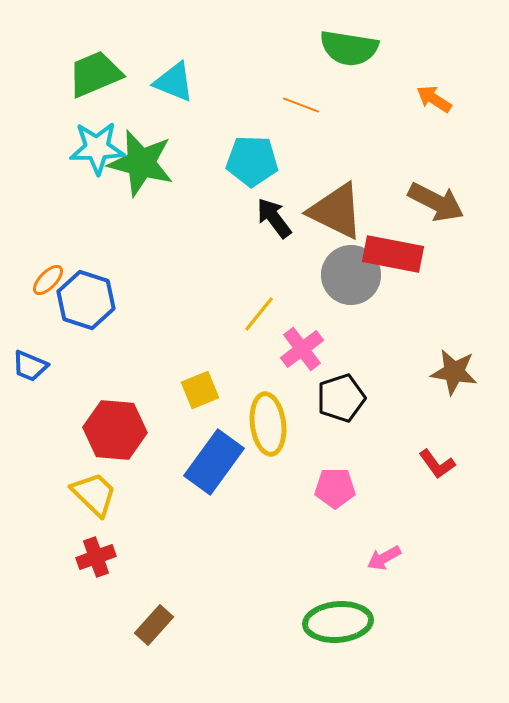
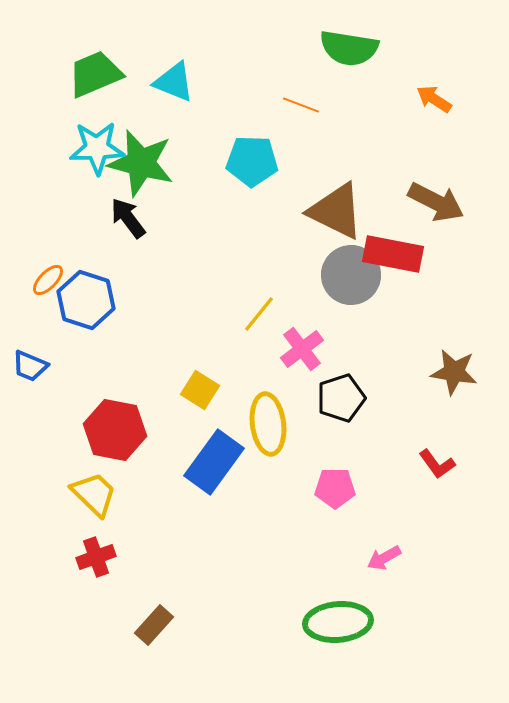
black arrow: moved 146 px left
yellow square: rotated 36 degrees counterclockwise
red hexagon: rotated 6 degrees clockwise
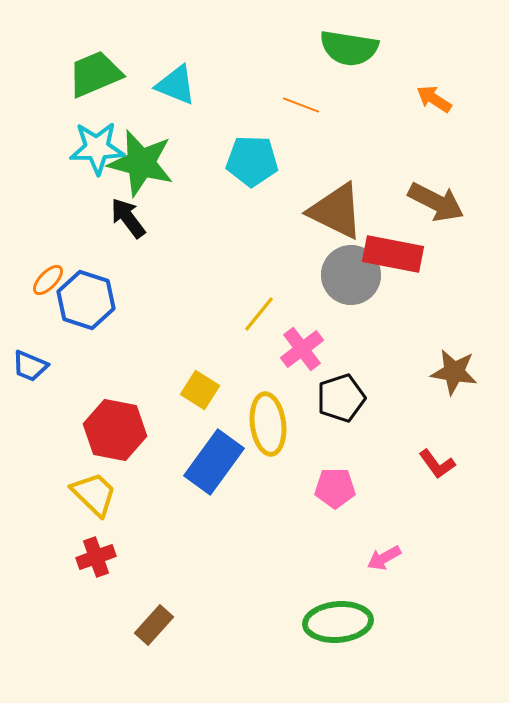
cyan triangle: moved 2 px right, 3 px down
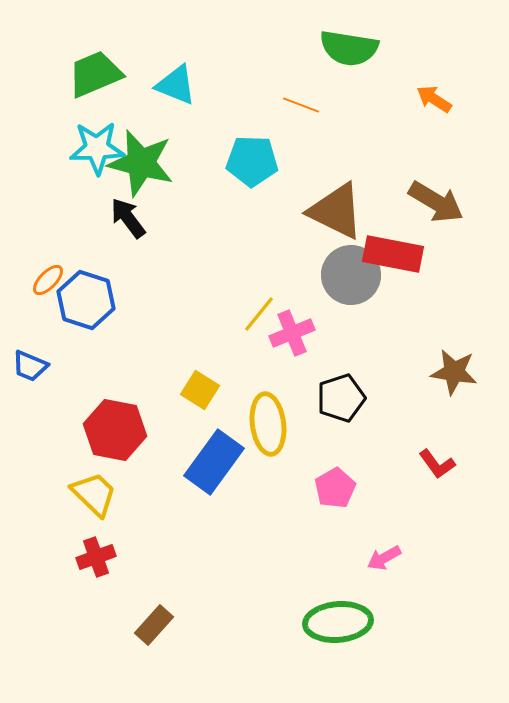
brown arrow: rotated 4 degrees clockwise
pink cross: moved 10 px left, 16 px up; rotated 15 degrees clockwise
pink pentagon: rotated 30 degrees counterclockwise
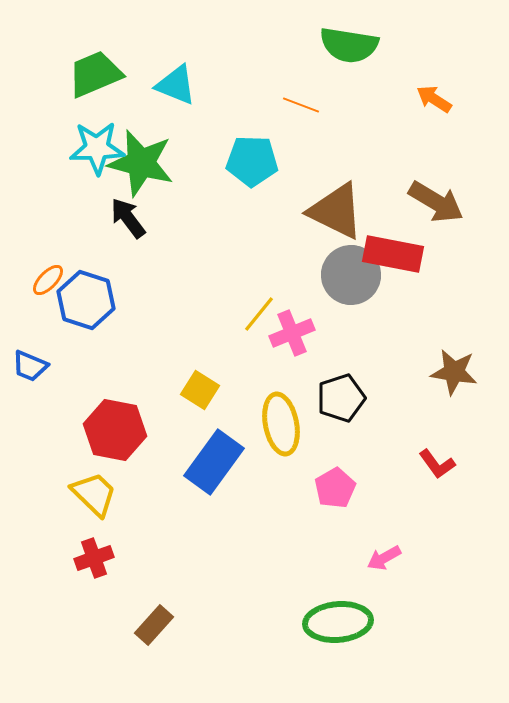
green semicircle: moved 3 px up
yellow ellipse: moved 13 px right; rotated 4 degrees counterclockwise
red cross: moved 2 px left, 1 px down
